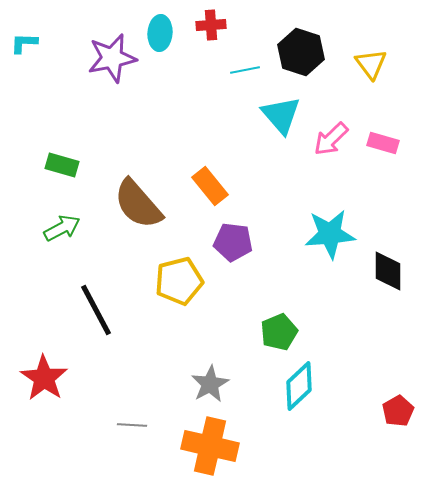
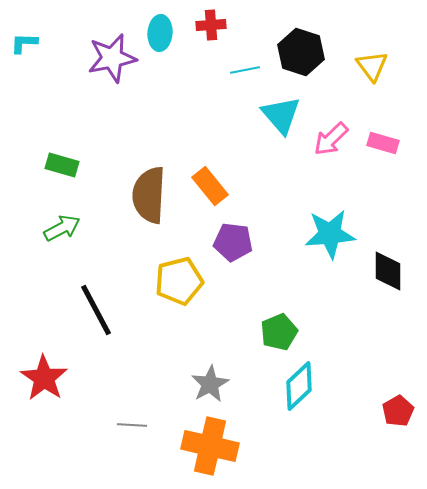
yellow triangle: moved 1 px right, 2 px down
brown semicircle: moved 11 px right, 9 px up; rotated 44 degrees clockwise
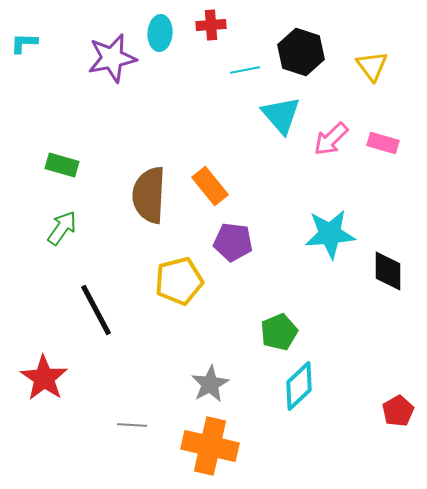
green arrow: rotated 27 degrees counterclockwise
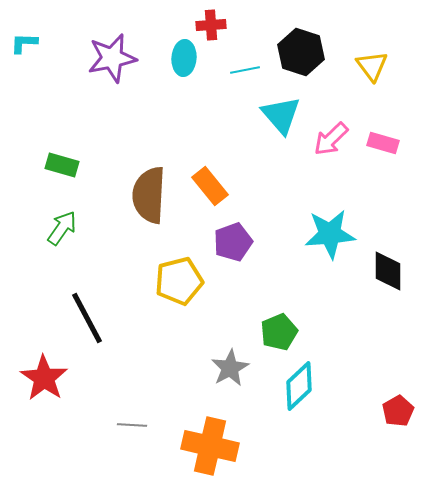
cyan ellipse: moved 24 px right, 25 px down
purple pentagon: rotated 27 degrees counterclockwise
black line: moved 9 px left, 8 px down
gray star: moved 20 px right, 16 px up
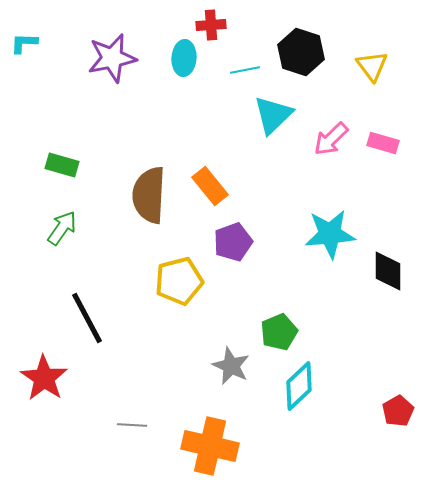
cyan triangle: moved 8 px left; rotated 27 degrees clockwise
gray star: moved 1 px right, 2 px up; rotated 18 degrees counterclockwise
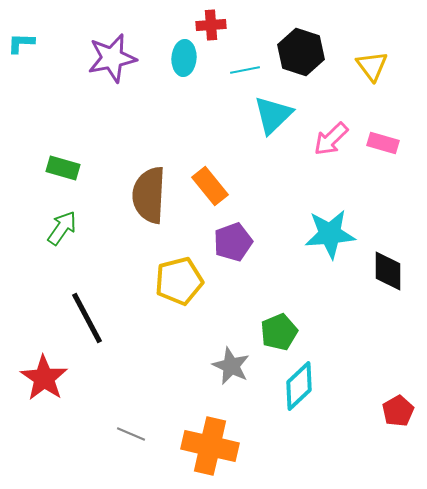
cyan L-shape: moved 3 px left
green rectangle: moved 1 px right, 3 px down
gray line: moved 1 px left, 9 px down; rotated 20 degrees clockwise
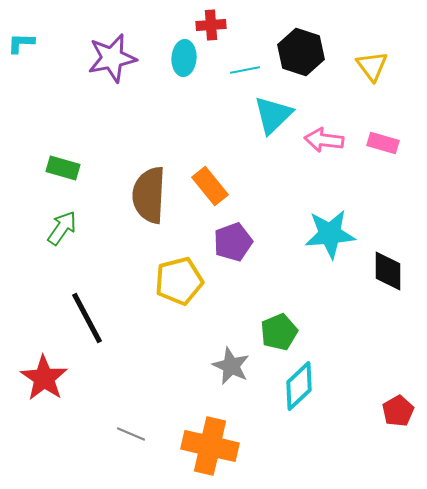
pink arrow: moved 7 px left, 1 px down; rotated 51 degrees clockwise
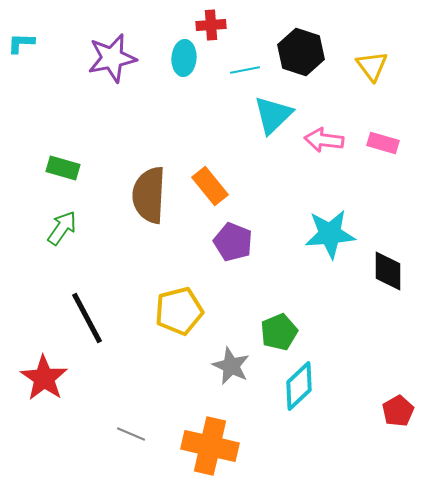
purple pentagon: rotated 30 degrees counterclockwise
yellow pentagon: moved 30 px down
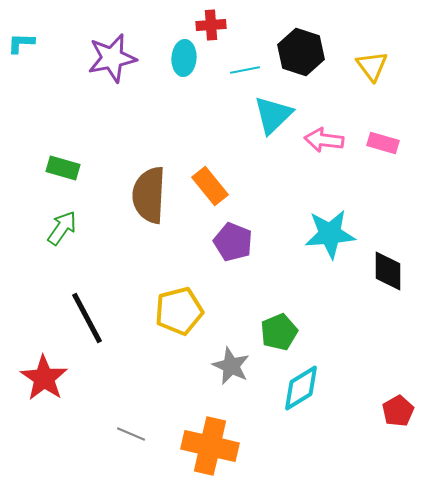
cyan diamond: moved 2 px right, 2 px down; rotated 12 degrees clockwise
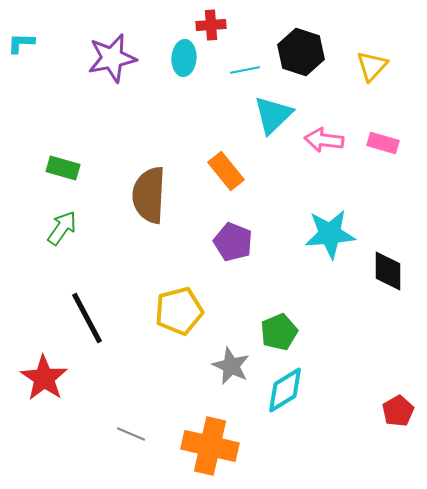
yellow triangle: rotated 20 degrees clockwise
orange rectangle: moved 16 px right, 15 px up
cyan diamond: moved 16 px left, 2 px down
